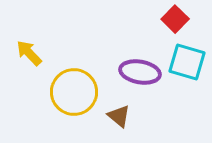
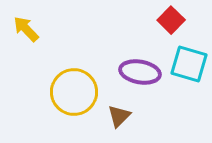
red square: moved 4 px left, 1 px down
yellow arrow: moved 3 px left, 24 px up
cyan square: moved 2 px right, 2 px down
brown triangle: rotated 35 degrees clockwise
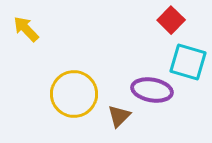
cyan square: moved 1 px left, 2 px up
purple ellipse: moved 12 px right, 18 px down
yellow circle: moved 2 px down
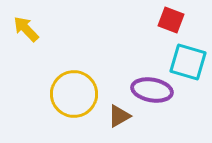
red square: rotated 24 degrees counterclockwise
brown triangle: rotated 15 degrees clockwise
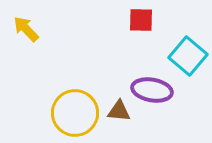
red square: moved 30 px left; rotated 20 degrees counterclockwise
cyan square: moved 6 px up; rotated 24 degrees clockwise
yellow circle: moved 1 px right, 19 px down
brown triangle: moved 5 px up; rotated 35 degrees clockwise
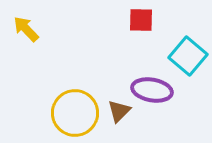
brown triangle: rotated 50 degrees counterclockwise
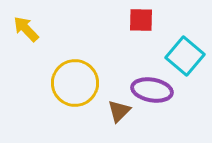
cyan square: moved 3 px left
yellow circle: moved 30 px up
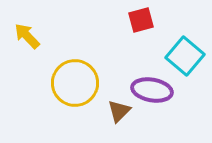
red square: rotated 16 degrees counterclockwise
yellow arrow: moved 1 px right, 7 px down
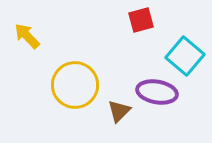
yellow circle: moved 2 px down
purple ellipse: moved 5 px right, 2 px down
